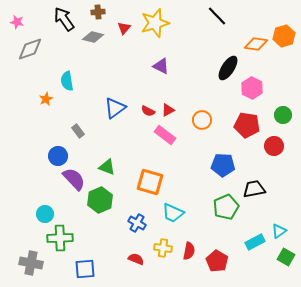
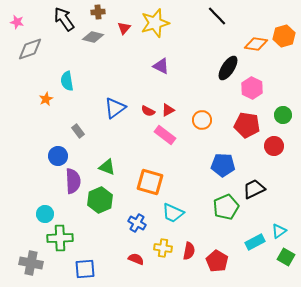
purple semicircle at (74, 179): moved 1 px left, 2 px down; rotated 40 degrees clockwise
black trapezoid at (254, 189): rotated 15 degrees counterclockwise
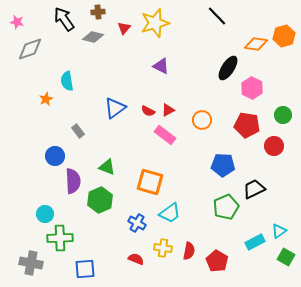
blue circle at (58, 156): moved 3 px left
cyan trapezoid at (173, 213): moved 3 px left; rotated 60 degrees counterclockwise
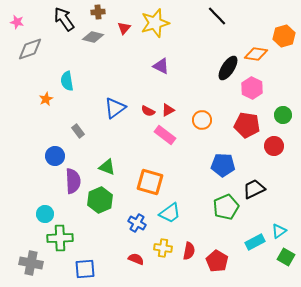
orange diamond at (256, 44): moved 10 px down
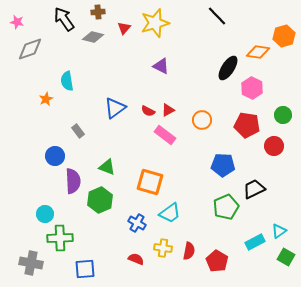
orange diamond at (256, 54): moved 2 px right, 2 px up
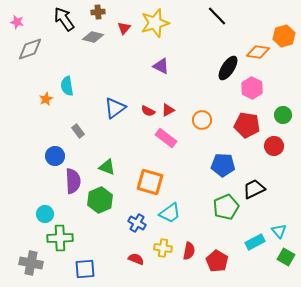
cyan semicircle at (67, 81): moved 5 px down
pink rectangle at (165, 135): moved 1 px right, 3 px down
cyan triangle at (279, 231): rotated 35 degrees counterclockwise
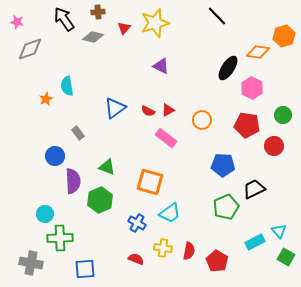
gray rectangle at (78, 131): moved 2 px down
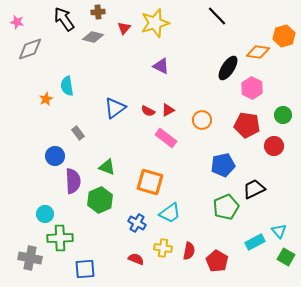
blue pentagon at (223, 165): rotated 15 degrees counterclockwise
gray cross at (31, 263): moved 1 px left, 5 px up
